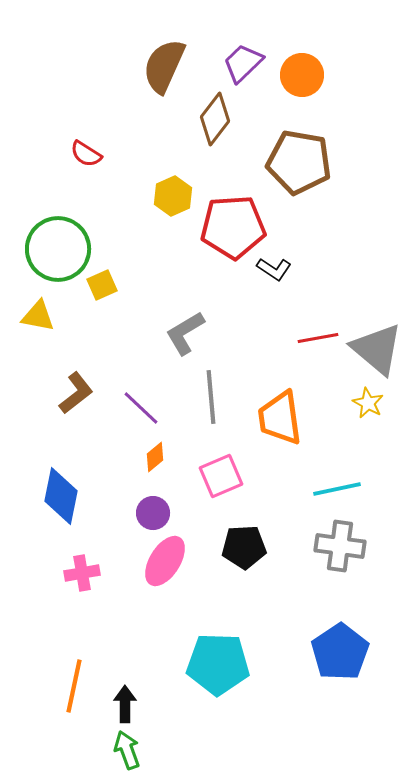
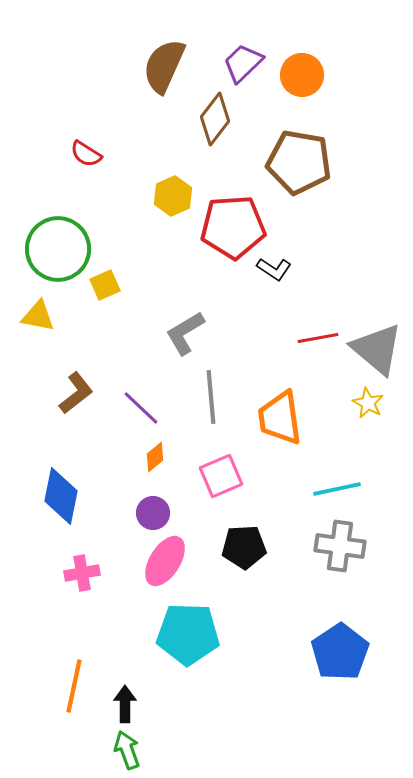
yellow square: moved 3 px right
cyan pentagon: moved 30 px left, 30 px up
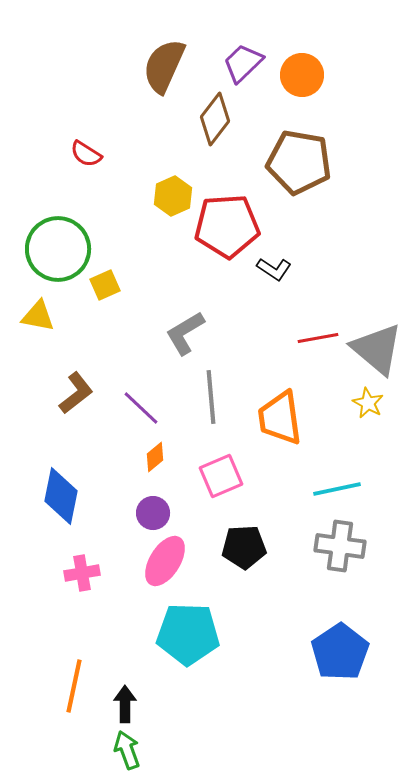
red pentagon: moved 6 px left, 1 px up
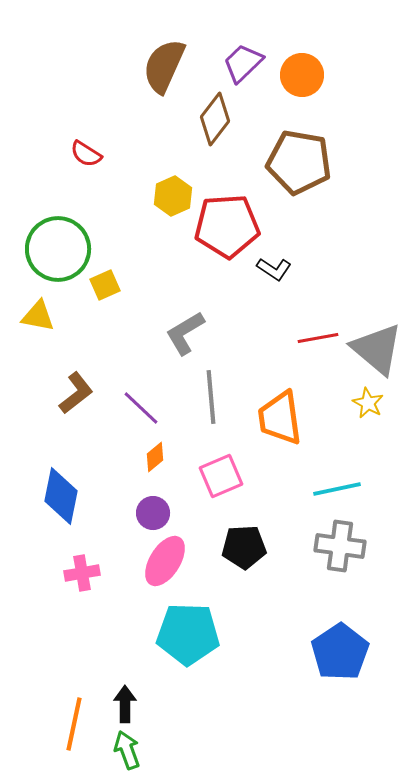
orange line: moved 38 px down
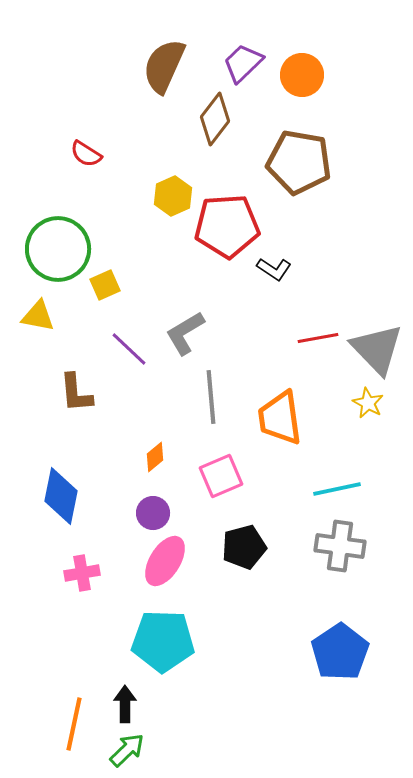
gray triangle: rotated 6 degrees clockwise
brown L-shape: rotated 123 degrees clockwise
purple line: moved 12 px left, 59 px up
black pentagon: rotated 12 degrees counterclockwise
cyan pentagon: moved 25 px left, 7 px down
green arrow: rotated 66 degrees clockwise
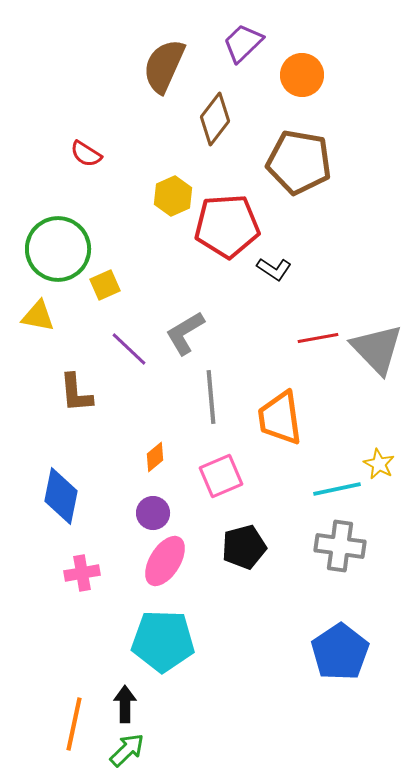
purple trapezoid: moved 20 px up
yellow star: moved 11 px right, 61 px down
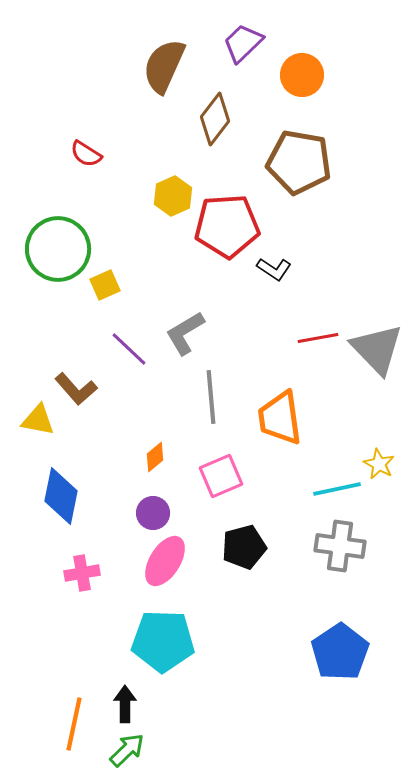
yellow triangle: moved 104 px down
brown L-shape: moved 4 px up; rotated 36 degrees counterclockwise
